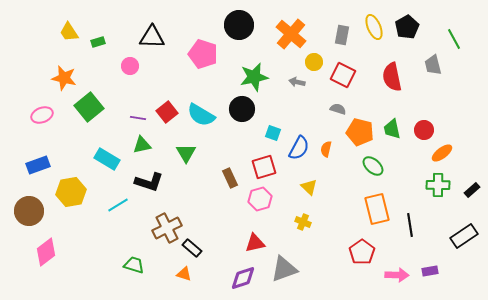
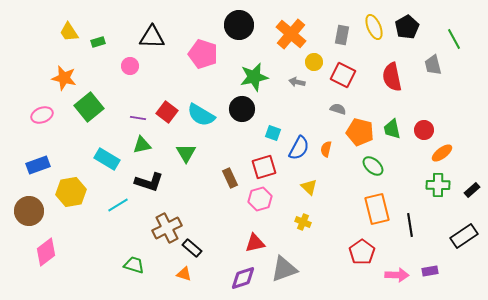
red square at (167, 112): rotated 15 degrees counterclockwise
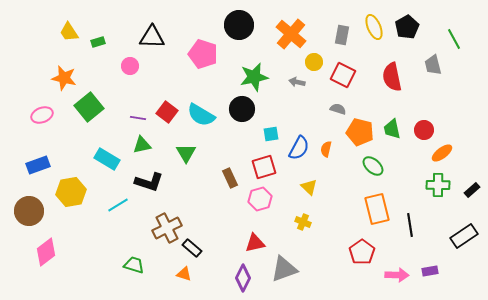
cyan square at (273, 133): moved 2 px left, 1 px down; rotated 28 degrees counterclockwise
purple diamond at (243, 278): rotated 44 degrees counterclockwise
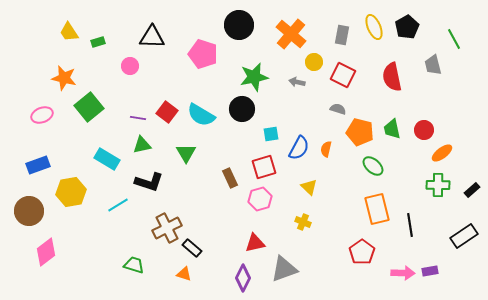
pink arrow at (397, 275): moved 6 px right, 2 px up
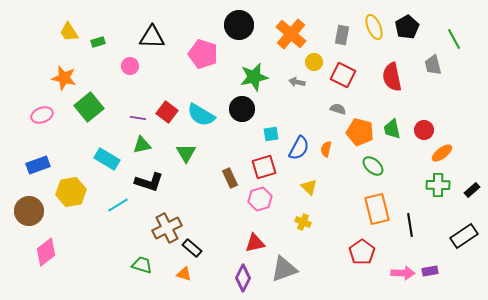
green trapezoid at (134, 265): moved 8 px right
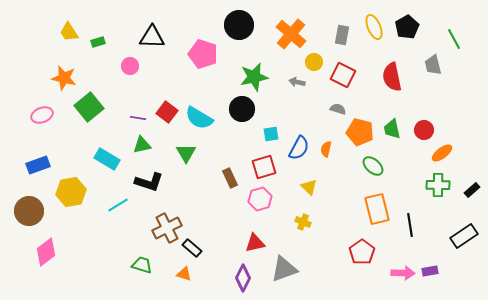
cyan semicircle at (201, 115): moved 2 px left, 3 px down
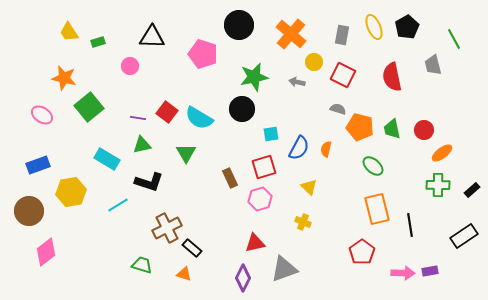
pink ellipse at (42, 115): rotated 55 degrees clockwise
orange pentagon at (360, 132): moved 5 px up
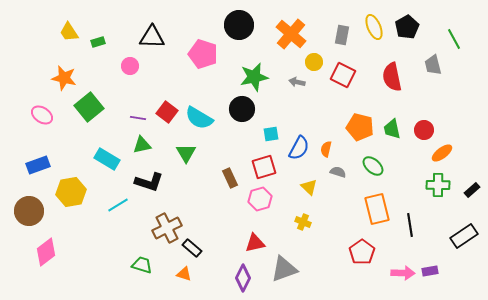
gray semicircle at (338, 109): moved 63 px down
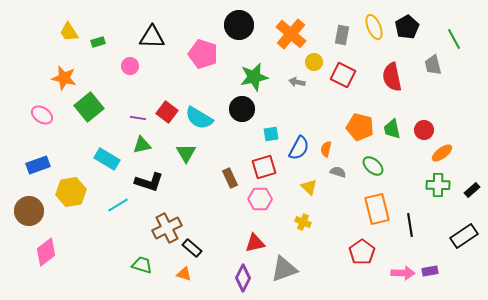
pink hexagon at (260, 199): rotated 15 degrees clockwise
